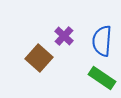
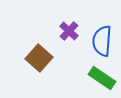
purple cross: moved 5 px right, 5 px up
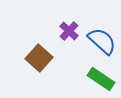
blue semicircle: rotated 128 degrees clockwise
green rectangle: moved 1 px left, 1 px down
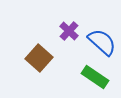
blue semicircle: moved 1 px down
green rectangle: moved 6 px left, 2 px up
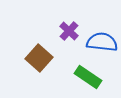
blue semicircle: rotated 36 degrees counterclockwise
green rectangle: moved 7 px left
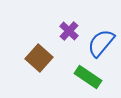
blue semicircle: moved 1 px left, 1 px down; rotated 56 degrees counterclockwise
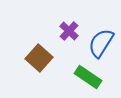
blue semicircle: rotated 8 degrees counterclockwise
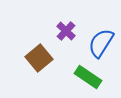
purple cross: moved 3 px left
brown square: rotated 8 degrees clockwise
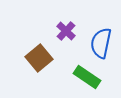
blue semicircle: rotated 20 degrees counterclockwise
green rectangle: moved 1 px left
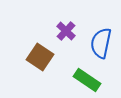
brown square: moved 1 px right, 1 px up; rotated 16 degrees counterclockwise
green rectangle: moved 3 px down
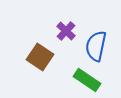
blue semicircle: moved 5 px left, 3 px down
